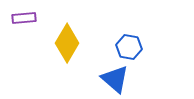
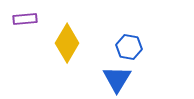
purple rectangle: moved 1 px right, 1 px down
blue triangle: moved 2 px right; rotated 20 degrees clockwise
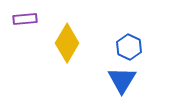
blue hexagon: rotated 15 degrees clockwise
blue triangle: moved 5 px right, 1 px down
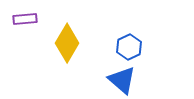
blue hexagon: rotated 10 degrees clockwise
blue triangle: rotated 20 degrees counterclockwise
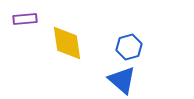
yellow diamond: rotated 39 degrees counterclockwise
blue hexagon: rotated 10 degrees clockwise
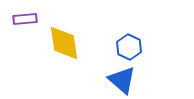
yellow diamond: moved 3 px left
blue hexagon: rotated 20 degrees counterclockwise
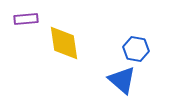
purple rectangle: moved 1 px right
blue hexagon: moved 7 px right, 2 px down; rotated 15 degrees counterclockwise
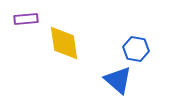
blue triangle: moved 4 px left
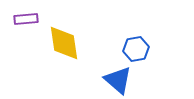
blue hexagon: rotated 20 degrees counterclockwise
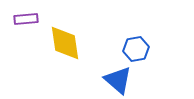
yellow diamond: moved 1 px right
